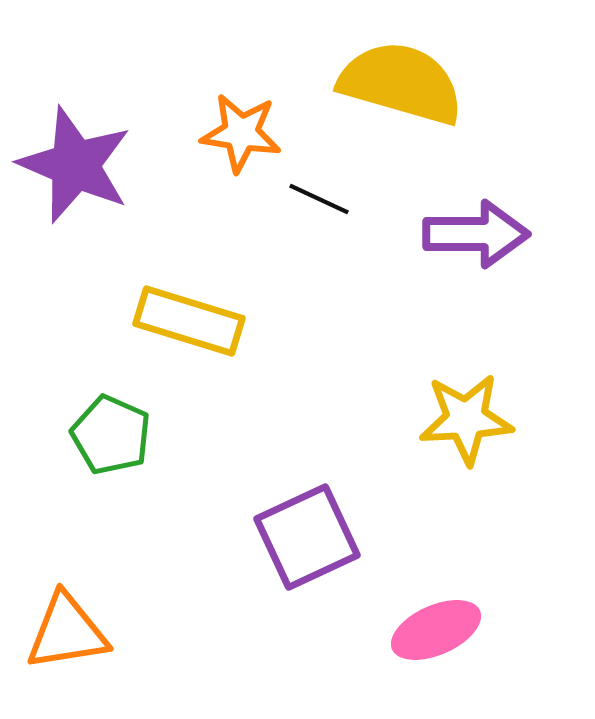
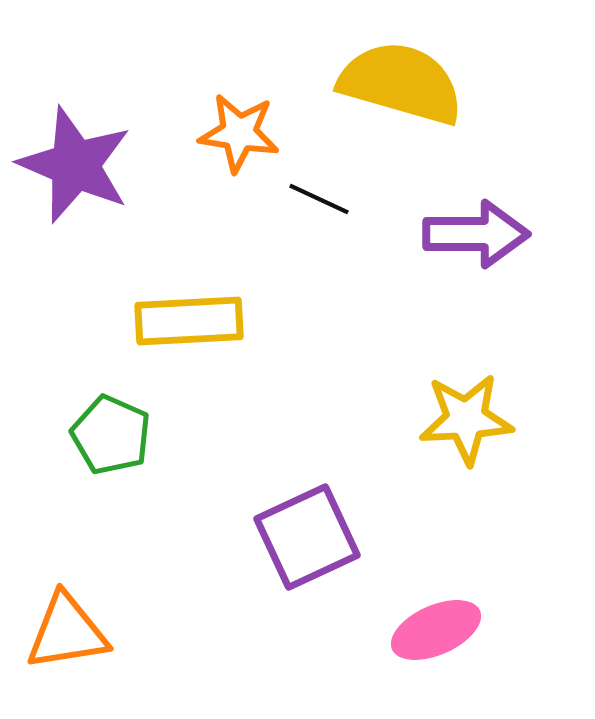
orange star: moved 2 px left
yellow rectangle: rotated 20 degrees counterclockwise
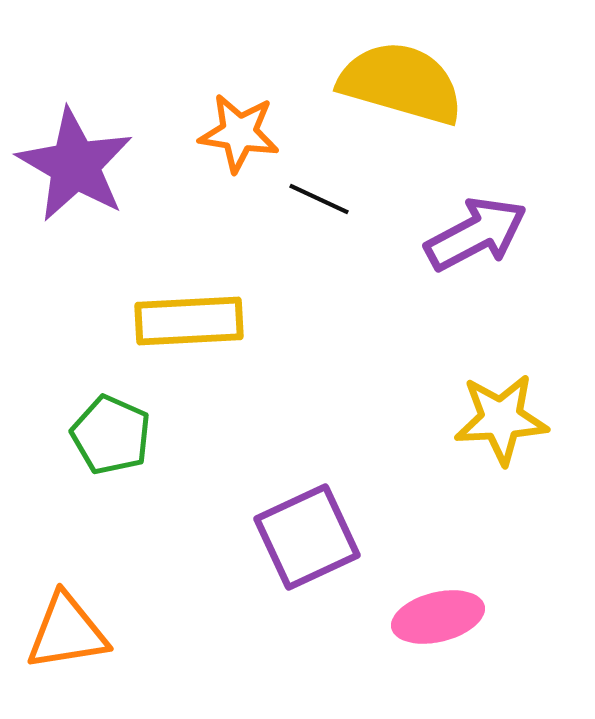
purple star: rotated 7 degrees clockwise
purple arrow: rotated 28 degrees counterclockwise
yellow star: moved 35 px right
pink ellipse: moved 2 px right, 13 px up; rotated 10 degrees clockwise
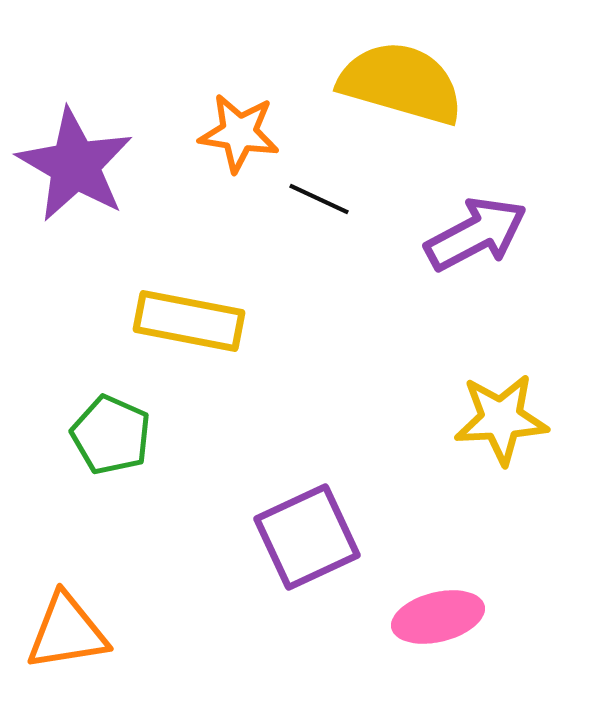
yellow rectangle: rotated 14 degrees clockwise
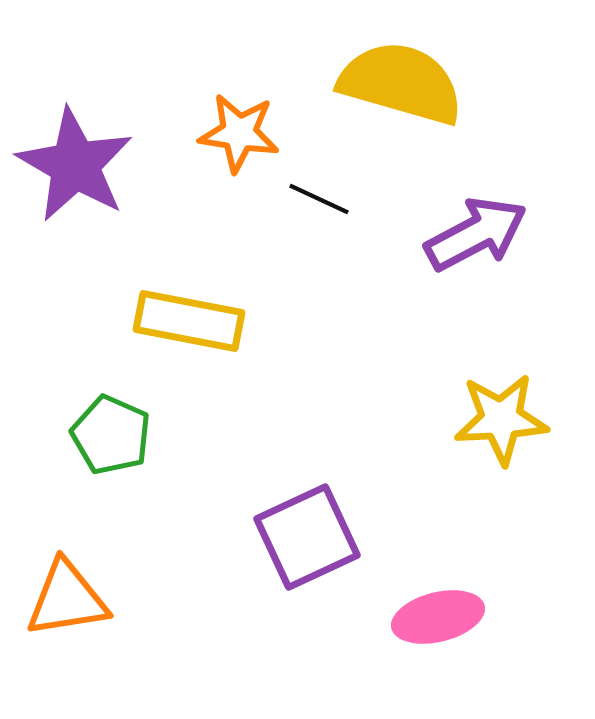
orange triangle: moved 33 px up
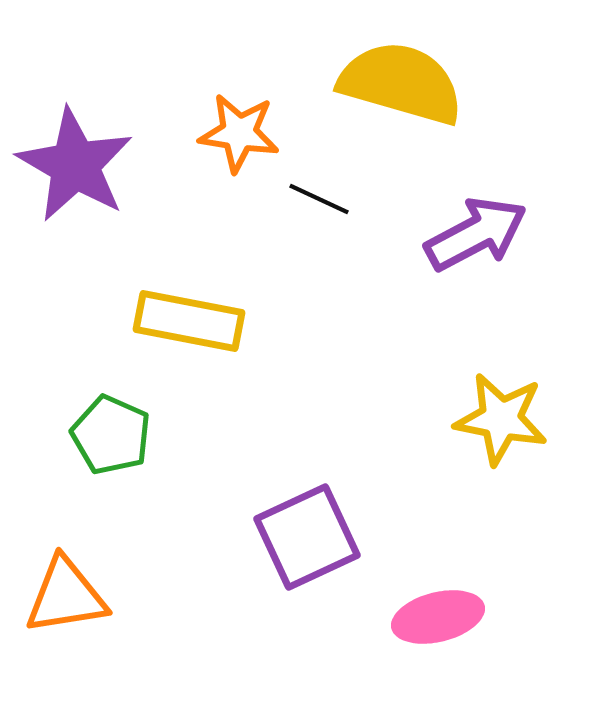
yellow star: rotated 14 degrees clockwise
orange triangle: moved 1 px left, 3 px up
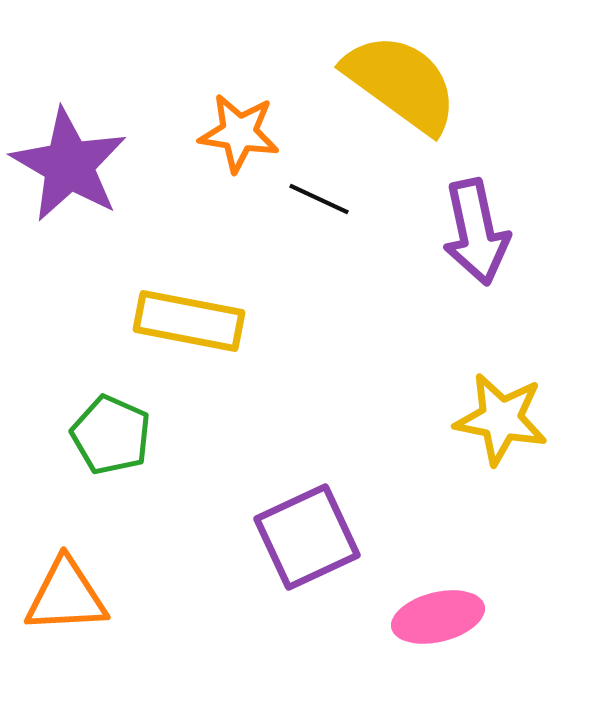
yellow semicircle: rotated 20 degrees clockwise
purple star: moved 6 px left
purple arrow: moved 2 px up; rotated 106 degrees clockwise
orange triangle: rotated 6 degrees clockwise
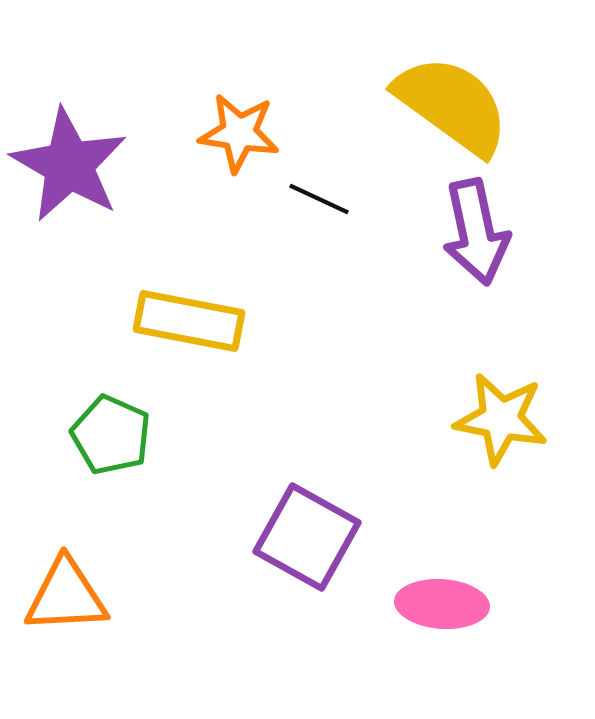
yellow semicircle: moved 51 px right, 22 px down
purple square: rotated 36 degrees counterclockwise
pink ellipse: moved 4 px right, 13 px up; rotated 18 degrees clockwise
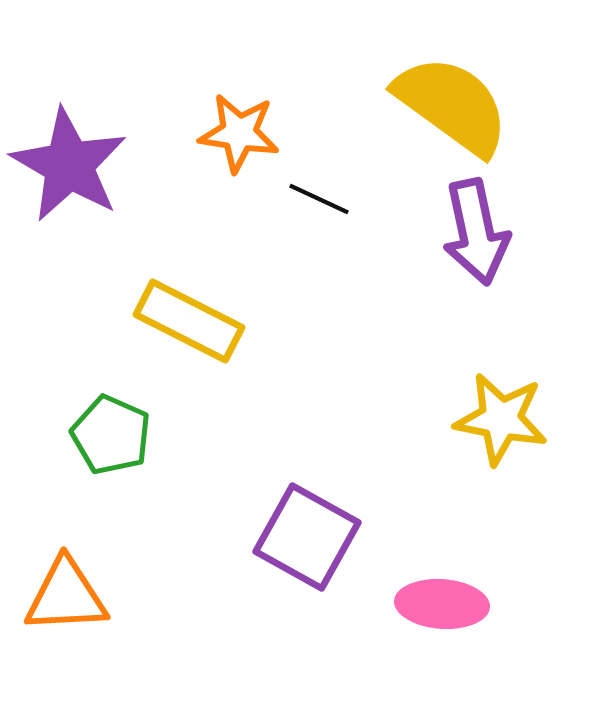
yellow rectangle: rotated 16 degrees clockwise
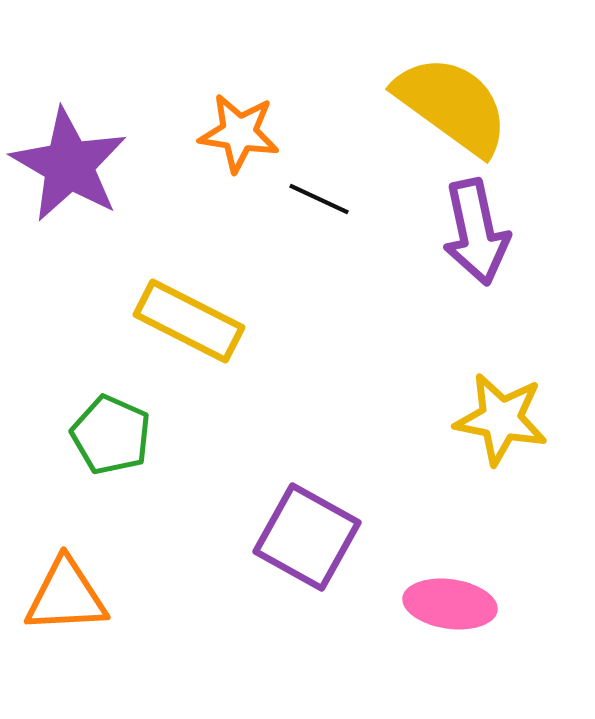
pink ellipse: moved 8 px right; rotated 4 degrees clockwise
